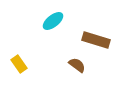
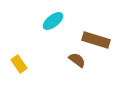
brown semicircle: moved 5 px up
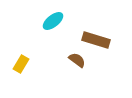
yellow rectangle: moved 2 px right; rotated 66 degrees clockwise
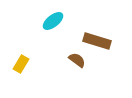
brown rectangle: moved 1 px right, 1 px down
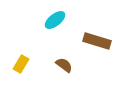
cyan ellipse: moved 2 px right, 1 px up
brown semicircle: moved 13 px left, 5 px down
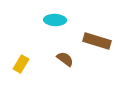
cyan ellipse: rotated 40 degrees clockwise
brown semicircle: moved 1 px right, 6 px up
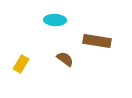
brown rectangle: rotated 8 degrees counterclockwise
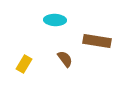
brown semicircle: rotated 18 degrees clockwise
yellow rectangle: moved 3 px right
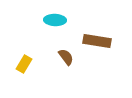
brown semicircle: moved 1 px right, 2 px up
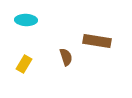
cyan ellipse: moved 29 px left
brown semicircle: rotated 18 degrees clockwise
